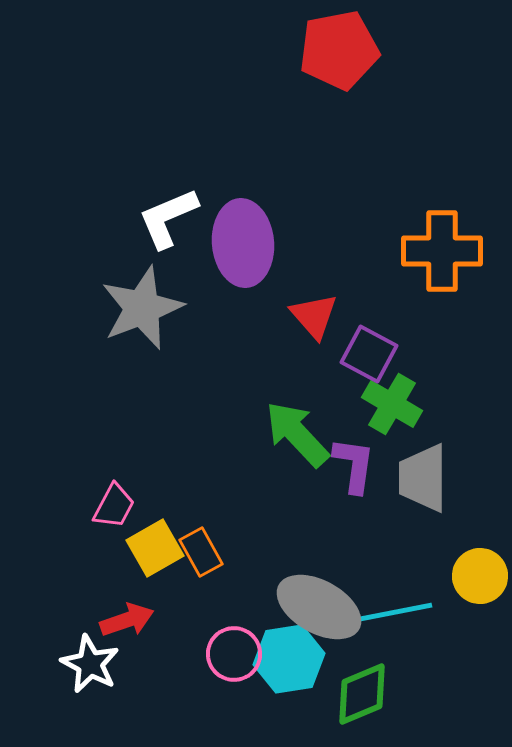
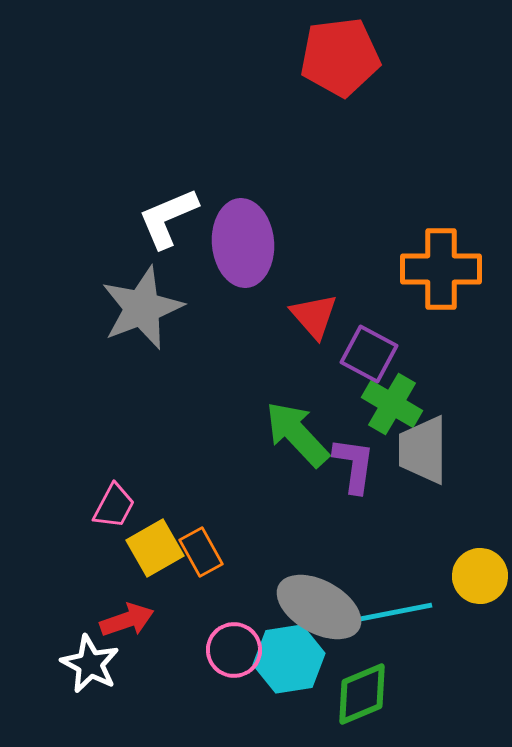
red pentagon: moved 1 px right, 7 px down; rotated 4 degrees clockwise
orange cross: moved 1 px left, 18 px down
gray trapezoid: moved 28 px up
pink circle: moved 4 px up
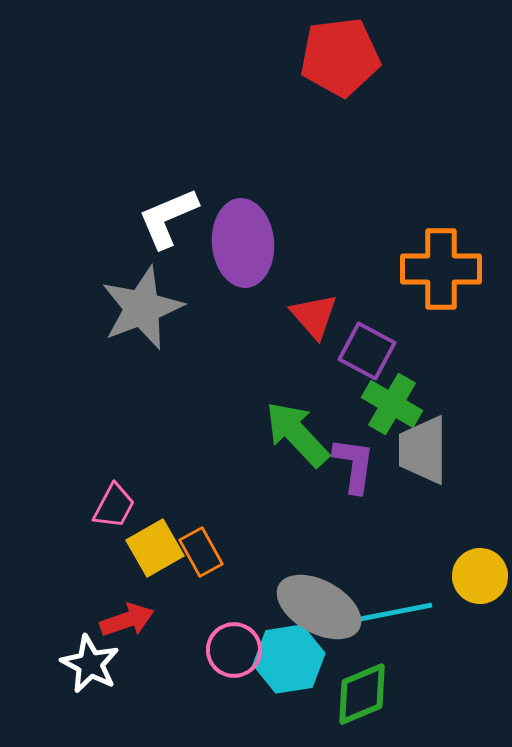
purple square: moved 2 px left, 3 px up
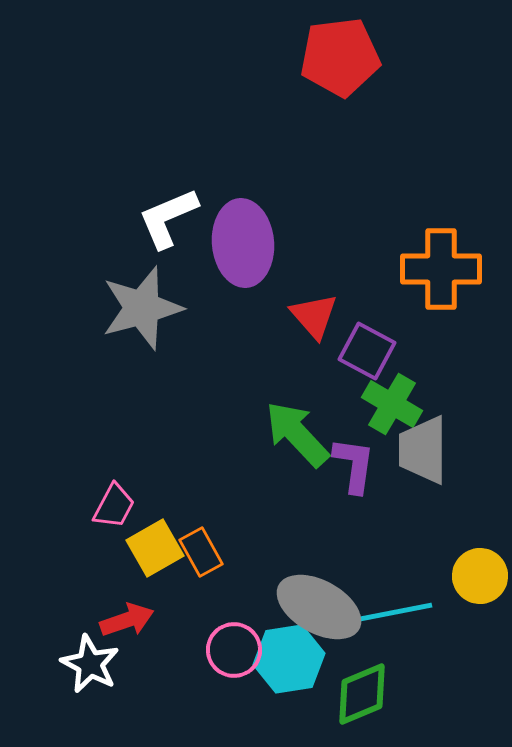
gray star: rotated 6 degrees clockwise
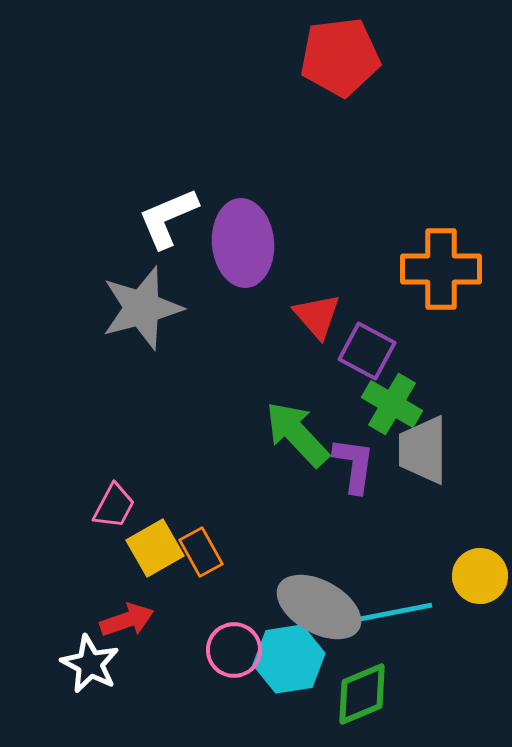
red triangle: moved 3 px right
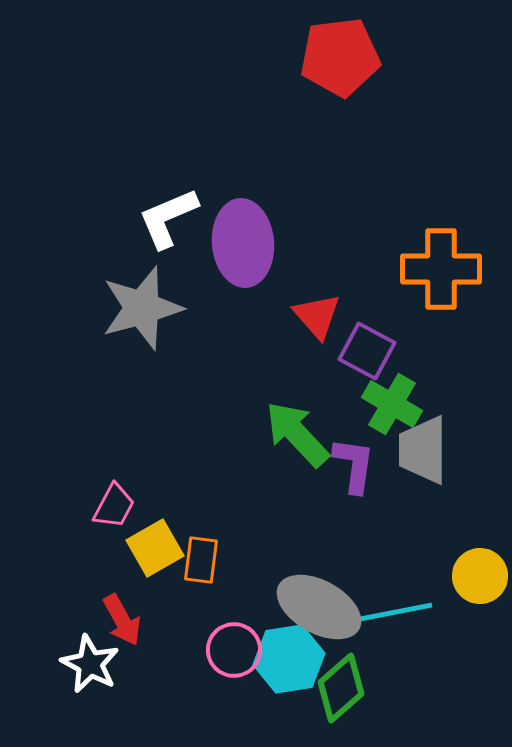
orange rectangle: moved 8 px down; rotated 36 degrees clockwise
red arrow: moved 5 px left; rotated 80 degrees clockwise
green diamond: moved 21 px left, 6 px up; rotated 18 degrees counterclockwise
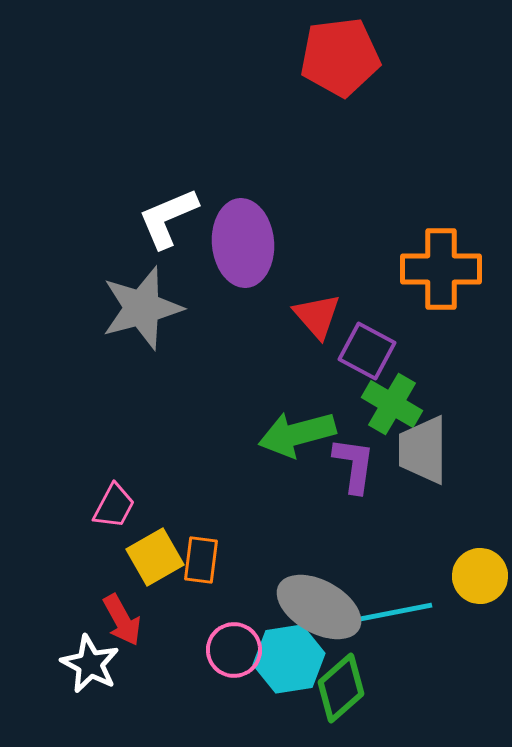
green arrow: rotated 62 degrees counterclockwise
yellow square: moved 9 px down
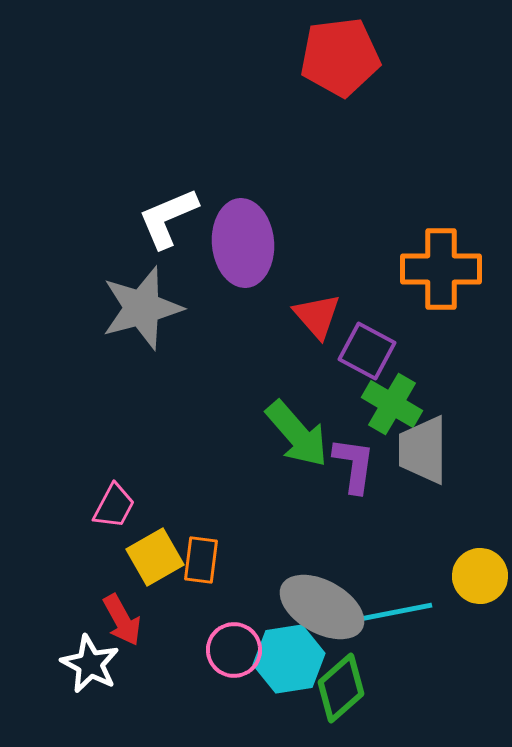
green arrow: rotated 116 degrees counterclockwise
gray ellipse: moved 3 px right
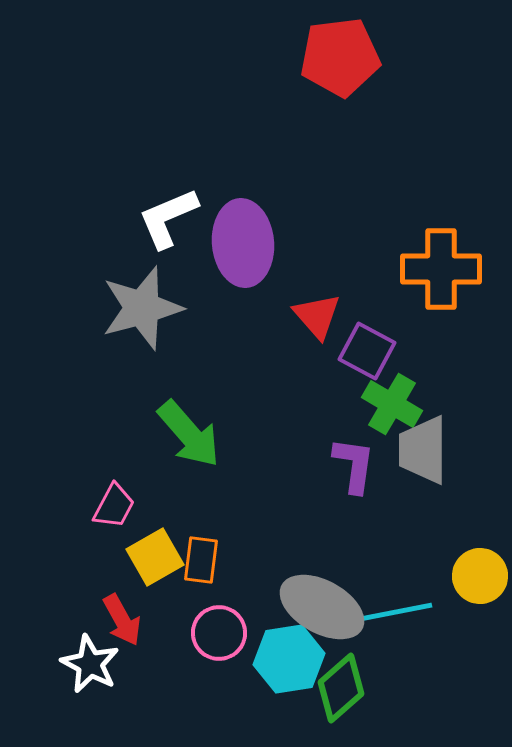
green arrow: moved 108 px left
pink circle: moved 15 px left, 17 px up
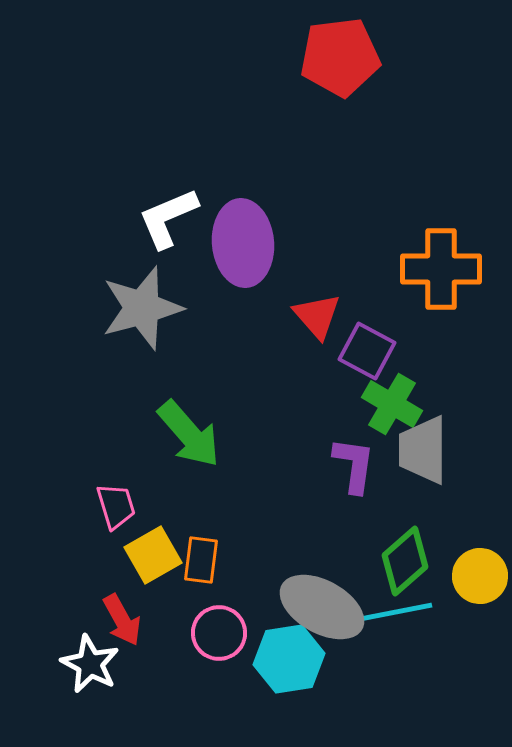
pink trapezoid: moved 2 px right; rotated 45 degrees counterclockwise
yellow square: moved 2 px left, 2 px up
green diamond: moved 64 px right, 127 px up
